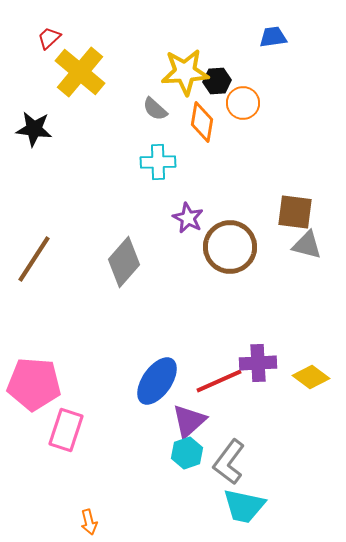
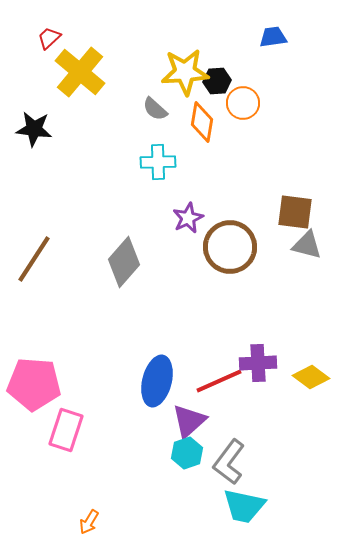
purple star: rotated 20 degrees clockwise
blue ellipse: rotated 21 degrees counterclockwise
orange arrow: rotated 45 degrees clockwise
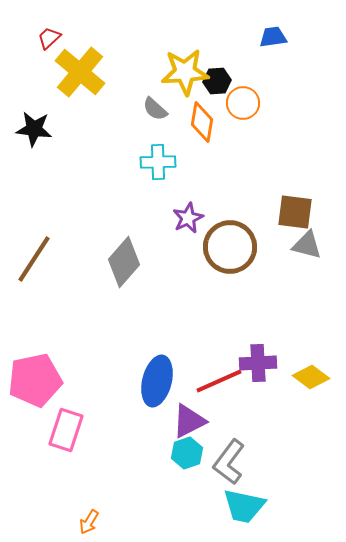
pink pentagon: moved 1 px right, 4 px up; rotated 16 degrees counterclockwise
purple triangle: rotated 15 degrees clockwise
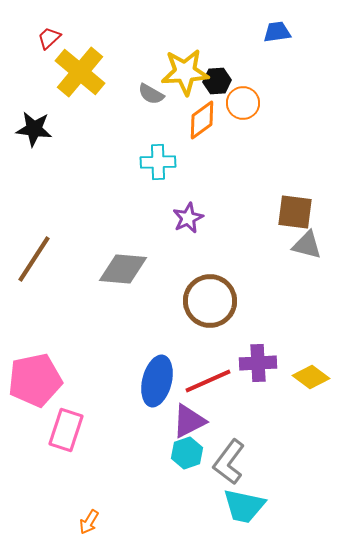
blue trapezoid: moved 4 px right, 5 px up
gray semicircle: moved 4 px left, 15 px up; rotated 12 degrees counterclockwise
orange diamond: moved 2 px up; rotated 45 degrees clockwise
brown circle: moved 20 px left, 54 px down
gray diamond: moved 1 px left, 7 px down; rotated 54 degrees clockwise
red line: moved 11 px left
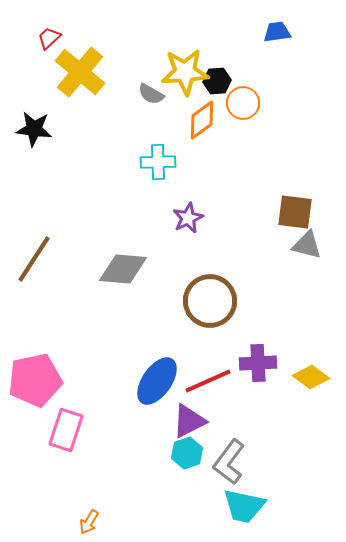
blue ellipse: rotated 21 degrees clockwise
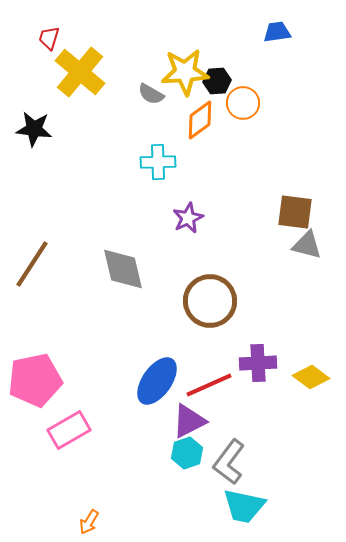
red trapezoid: rotated 30 degrees counterclockwise
orange diamond: moved 2 px left
brown line: moved 2 px left, 5 px down
gray diamond: rotated 72 degrees clockwise
red line: moved 1 px right, 4 px down
pink rectangle: moved 3 px right; rotated 42 degrees clockwise
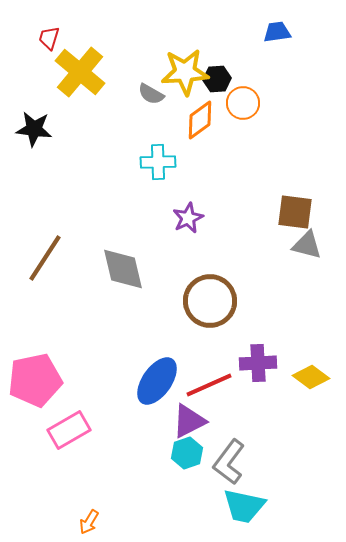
black hexagon: moved 2 px up
brown line: moved 13 px right, 6 px up
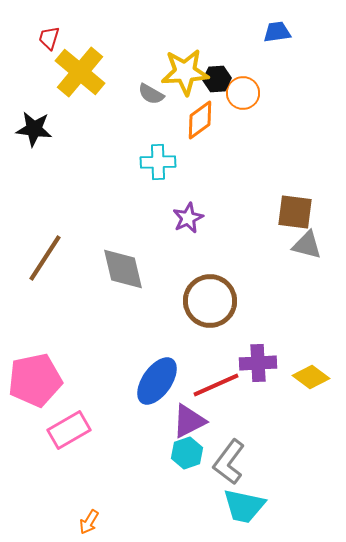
orange circle: moved 10 px up
red line: moved 7 px right
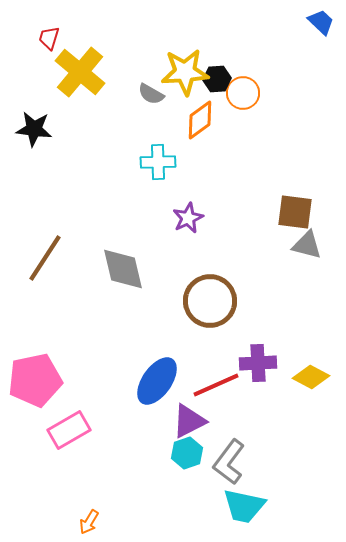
blue trapezoid: moved 44 px right, 10 px up; rotated 52 degrees clockwise
yellow diamond: rotated 9 degrees counterclockwise
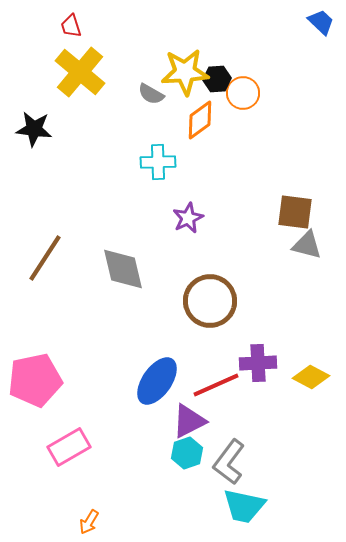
red trapezoid: moved 22 px right, 12 px up; rotated 35 degrees counterclockwise
pink rectangle: moved 17 px down
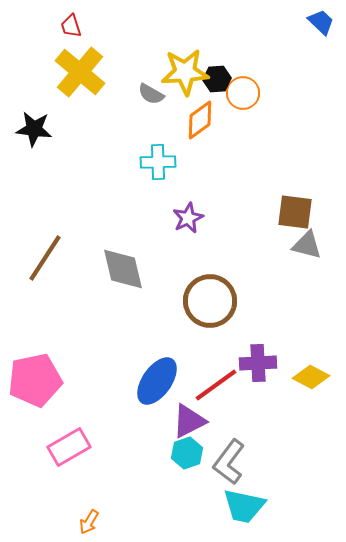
red line: rotated 12 degrees counterclockwise
